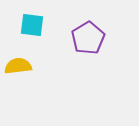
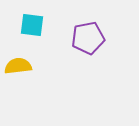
purple pentagon: rotated 20 degrees clockwise
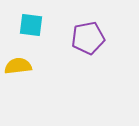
cyan square: moved 1 px left
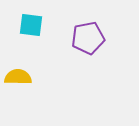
yellow semicircle: moved 11 px down; rotated 8 degrees clockwise
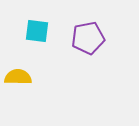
cyan square: moved 6 px right, 6 px down
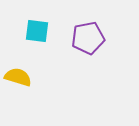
yellow semicircle: rotated 16 degrees clockwise
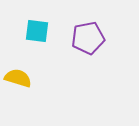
yellow semicircle: moved 1 px down
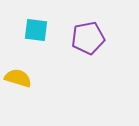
cyan square: moved 1 px left, 1 px up
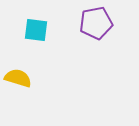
purple pentagon: moved 8 px right, 15 px up
